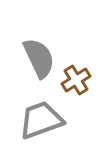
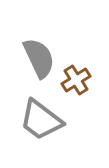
gray trapezoid: rotated 123 degrees counterclockwise
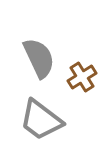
brown cross: moved 6 px right, 3 px up
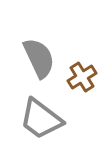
gray trapezoid: moved 1 px up
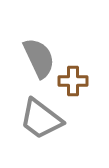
brown cross: moved 9 px left, 4 px down; rotated 32 degrees clockwise
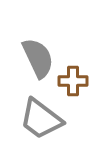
gray semicircle: moved 1 px left
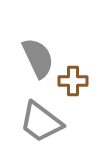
gray trapezoid: moved 3 px down
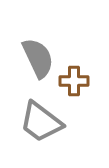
brown cross: moved 1 px right
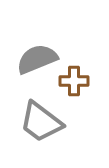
gray semicircle: moved 1 px left, 1 px down; rotated 87 degrees counterclockwise
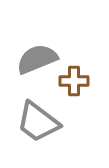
gray trapezoid: moved 3 px left
